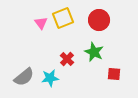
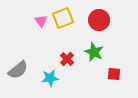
pink triangle: moved 2 px up
gray semicircle: moved 6 px left, 7 px up
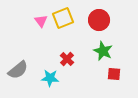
green star: moved 9 px right, 1 px up
cyan star: rotated 12 degrees clockwise
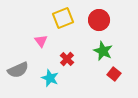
pink triangle: moved 20 px down
gray semicircle: rotated 15 degrees clockwise
red square: rotated 32 degrees clockwise
cyan star: rotated 18 degrees clockwise
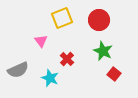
yellow square: moved 1 px left
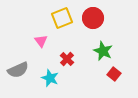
red circle: moved 6 px left, 2 px up
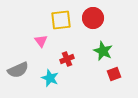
yellow square: moved 1 px left, 2 px down; rotated 15 degrees clockwise
red cross: rotated 24 degrees clockwise
red square: rotated 32 degrees clockwise
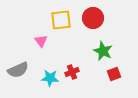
red cross: moved 5 px right, 13 px down
cyan star: rotated 18 degrees counterclockwise
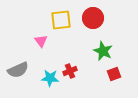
red cross: moved 2 px left, 1 px up
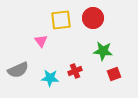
green star: rotated 18 degrees counterclockwise
red cross: moved 5 px right
